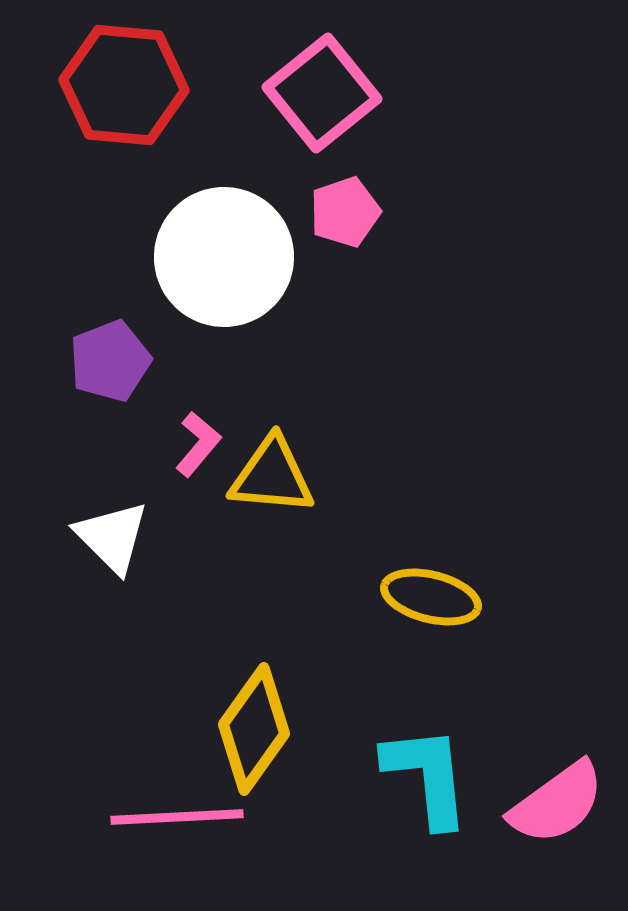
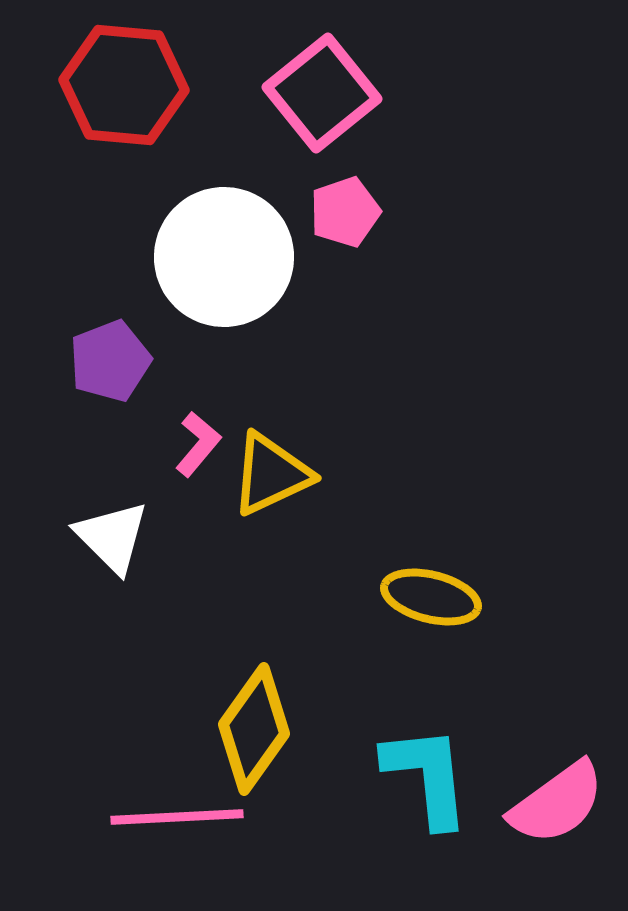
yellow triangle: moved 1 px left, 2 px up; rotated 30 degrees counterclockwise
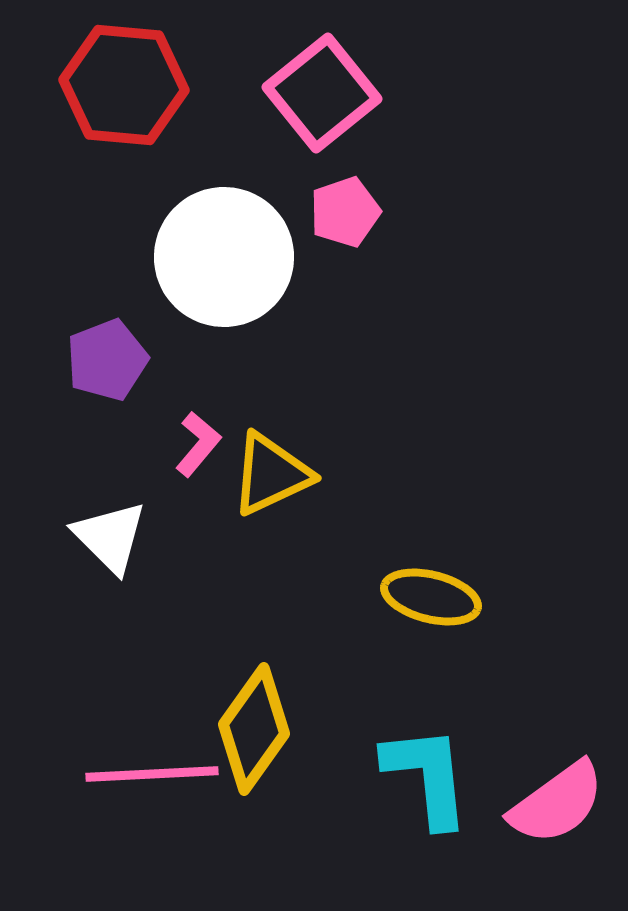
purple pentagon: moved 3 px left, 1 px up
white triangle: moved 2 px left
pink line: moved 25 px left, 43 px up
